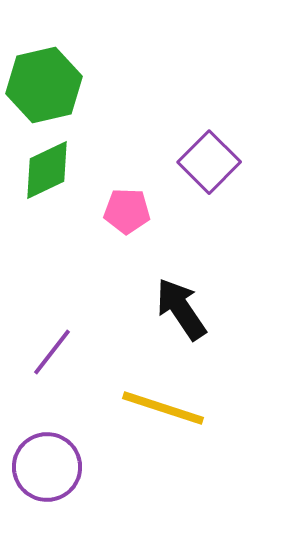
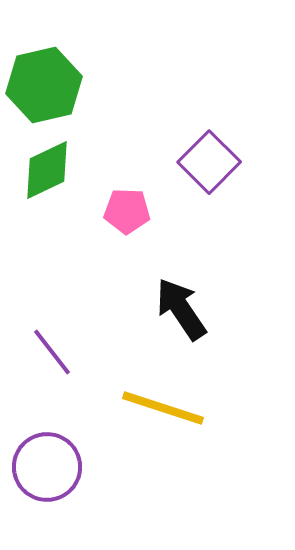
purple line: rotated 76 degrees counterclockwise
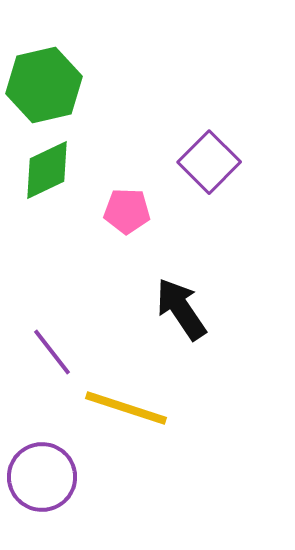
yellow line: moved 37 px left
purple circle: moved 5 px left, 10 px down
